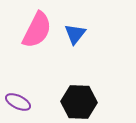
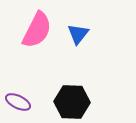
blue triangle: moved 3 px right
black hexagon: moved 7 px left
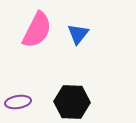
purple ellipse: rotated 35 degrees counterclockwise
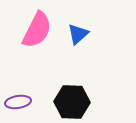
blue triangle: rotated 10 degrees clockwise
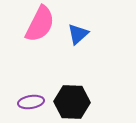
pink semicircle: moved 3 px right, 6 px up
purple ellipse: moved 13 px right
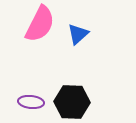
purple ellipse: rotated 15 degrees clockwise
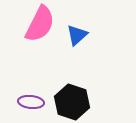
blue triangle: moved 1 px left, 1 px down
black hexagon: rotated 16 degrees clockwise
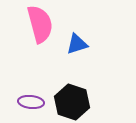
pink semicircle: rotated 42 degrees counterclockwise
blue triangle: moved 9 px down; rotated 25 degrees clockwise
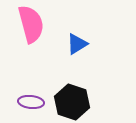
pink semicircle: moved 9 px left
blue triangle: rotated 15 degrees counterclockwise
